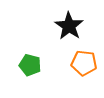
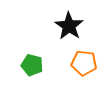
green pentagon: moved 2 px right
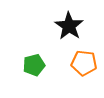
green pentagon: moved 2 px right; rotated 30 degrees counterclockwise
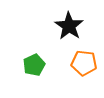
green pentagon: rotated 10 degrees counterclockwise
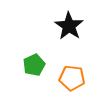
orange pentagon: moved 12 px left, 15 px down
